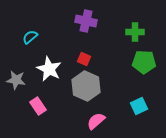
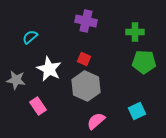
cyan square: moved 2 px left, 5 px down
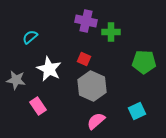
green cross: moved 24 px left
gray hexagon: moved 6 px right
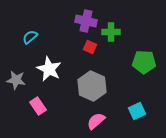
red square: moved 6 px right, 12 px up
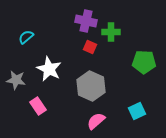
cyan semicircle: moved 4 px left
gray hexagon: moved 1 px left
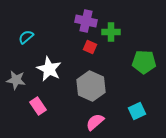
pink semicircle: moved 1 px left, 1 px down
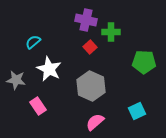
purple cross: moved 1 px up
cyan semicircle: moved 7 px right, 5 px down
red square: rotated 24 degrees clockwise
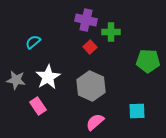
green pentagon: moved 4 px right, 1 px up
white star: moved 1 px left, 8 px down; rotated 15 degrees clockwise
cyan square: rotated 24 degrees clockwise
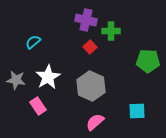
green cross: moved 1 px up
